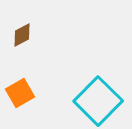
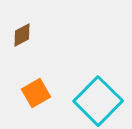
orange square: moved 16 px right
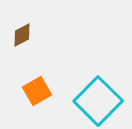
orange square: moved 1 px right, 2 px up
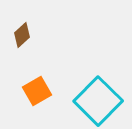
brown diamond: rotated 15 degrees counterclockwise
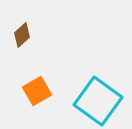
cyan square: rotated 9 degrees counterclockwise
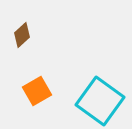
cyan square: moved 2 px right
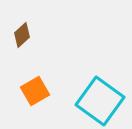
orange square: moved 2 px left
